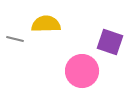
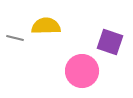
yellow semicircle: moved 2 px down
gray line: moved 1 px up
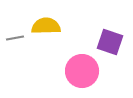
gray line: rotated 24 degrees counterclockwise
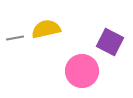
yellow semicircle: moved 3 px down; rotated 12 degrees counterclockwise
purple square: rotated 8 degrees clockwise
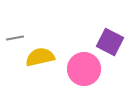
yellow semicircle: moved 6 px left, 28 px down
pink circle: moved 2 px right, 2 px up
